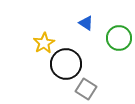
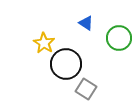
yellow star: rotated 10 degrees counterclockwise
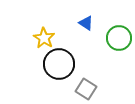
yellow star: moved 5 px up
black circle: moved 7 px left
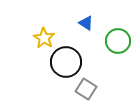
green circle: moved 1 px left, 3 px down
black circle: moved 7 px right, 2 px up
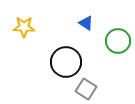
yellow star: moved 20 px left, 11 px up; rotated 30 degrees counterclockwise
